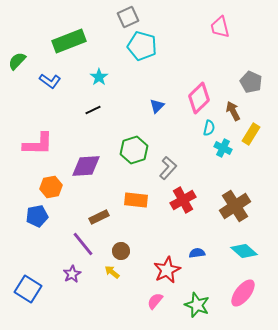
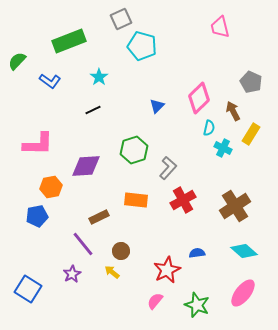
gray square: moved 7 px left, 2 px down
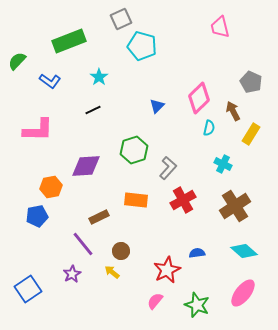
pink L-shape: moved 14 px up
cyan cross: moved 16 px down
blue square: rotated 24 degrees clockwise
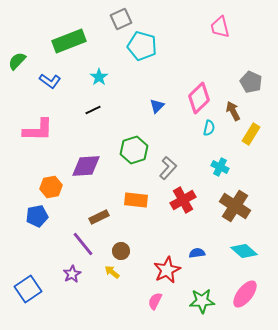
cyan cross: moved 3 px left, 3 px down
brown cross: rotated 24 degrees counterclockwise
pink ellipse: moved 2 px right, 1 px down
pink semicircle: rotated 12 degrees counterclockwise
green star: moved 5 px right, 4 px up; rotated 25 degrees counterclockwise
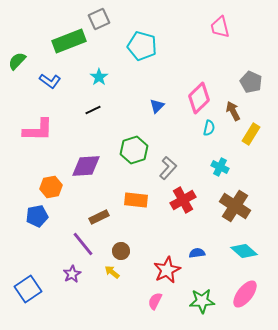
gray square: moved 22 px left
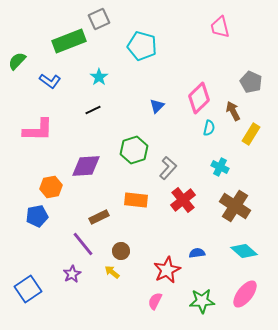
red cross: rotated 10 degrees counterclockwise
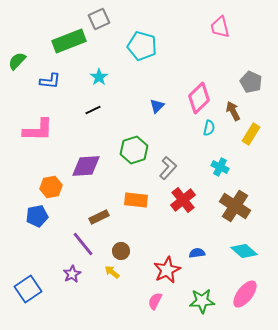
blue L-shape: rotated 30 degrees counterclockwise
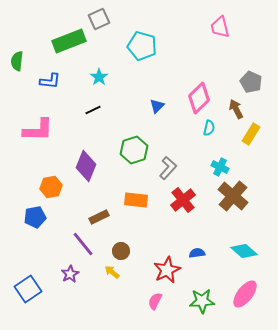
green semicircle: rotated 36 degrees counterclockwise
brown arrow: moved 3 px right, 2 px up
purple diamond: rotated 64 degrees counterclockwise
brown cross: moved 2 px left, 10 px up; rotated 8 degrees clockwise
blue pentagon: moved 2 px left, 1 px down
purple star: moved 2 px left
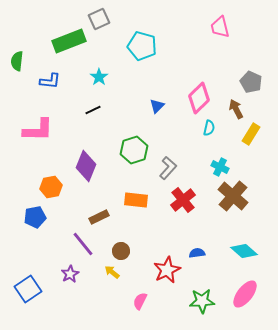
pink semicircle: moved 15 px left
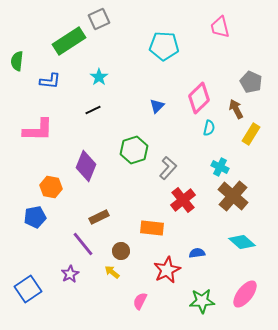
green rectangle: rotated 12 degrees counterclockwise
cyan pentagon: moved 22 px right; rotated 12 degrees counterclockwise
orange hexagon: rotated 20 degrees clockwise
orange rectangle: moved 16 px right, 28 px down
cyan diamond: moved 2 px left, 9 px up
